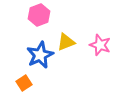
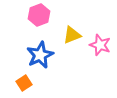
yellow triangle: moved 6 px right, 7 px up
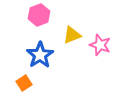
blue star: rotated 8 degrees counterclockwise
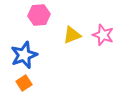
pink hexagon: rotated 15 degrees clockwise
pink star: moved 3 px right, 10 px up
blue star: moved 16 px left; rotated 12 degrees clockwise
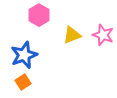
pink hexagon: rotated 25 degrees counterclockwise
orange square: moved 1 px left, 1 px up
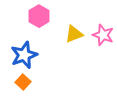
pink hexagon: moved 1 px down
yellow triangle: moved 2 px right, 1 px up
orange square: rotated 14 degrees counterclockwise
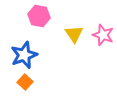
pink hexagon: rotated 20 degrees counterclockwise
yellow triangle: rotated 42 degrees counterclockwise
orange square: moved 2 px right
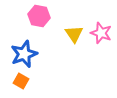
pink star: moved 2 px left, 2 px up
blue star: moved 1 px up
orange square: moved 4 px left, 1 px up; rotated 14 degrees counterclockwise
